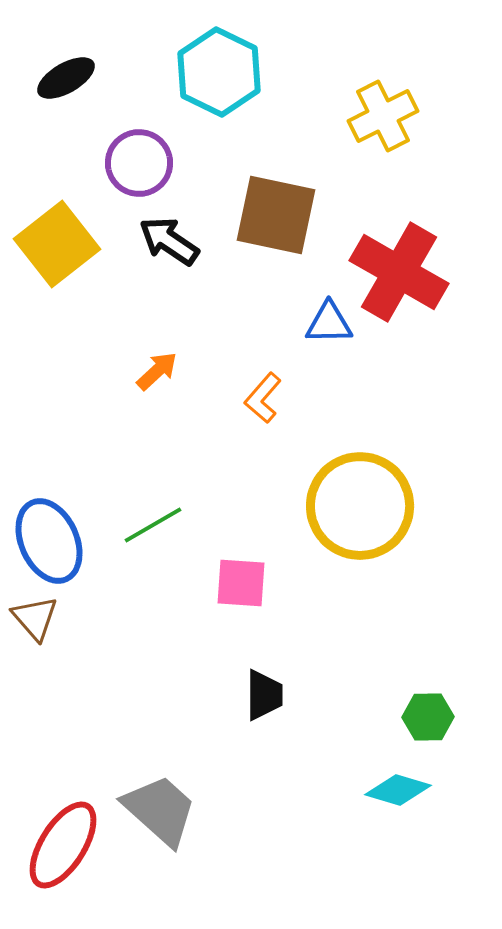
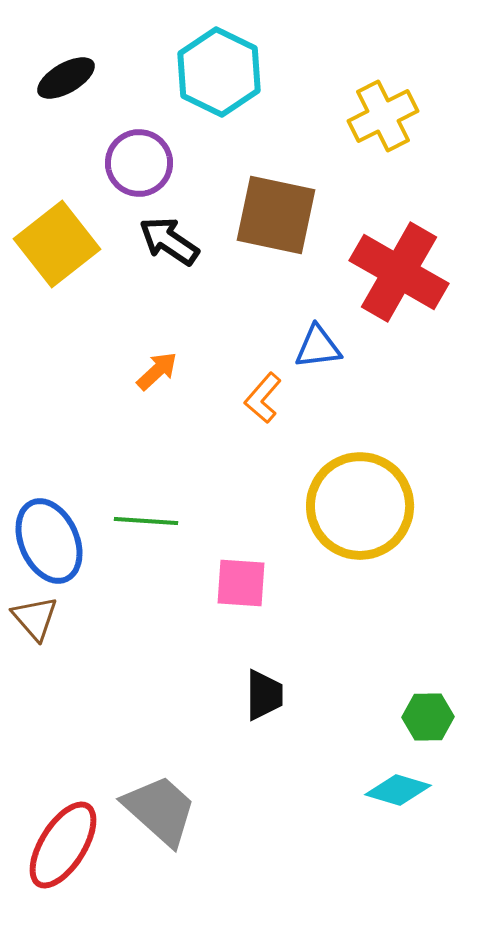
blue triangle: moved 11 px left, 24 px down; rotated 6 degrees counterclockwise
green line: moved 7 px left, 4 px up; rotated 34 degrees clockwise
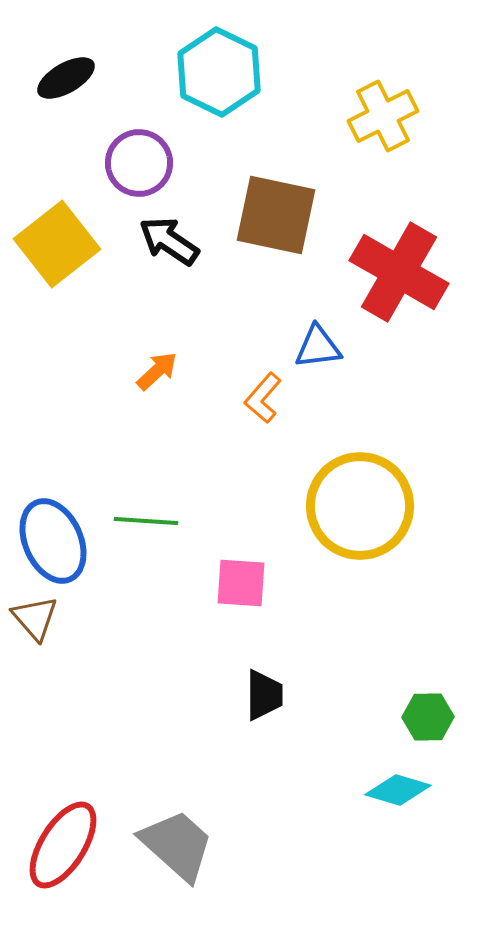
blue ellipse: moved 4 px right
gray trapezoid: moved 17 px right, 35 px down
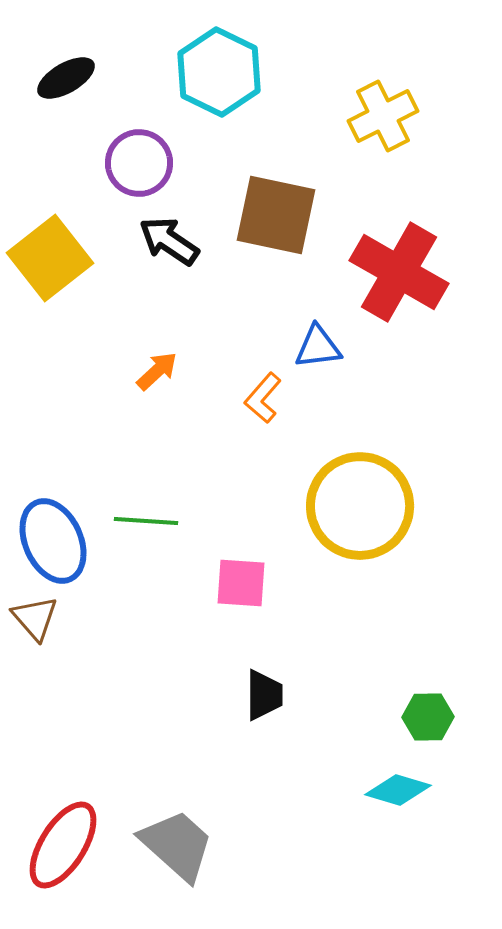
yellow square: moved 7 px left, 14 px down
